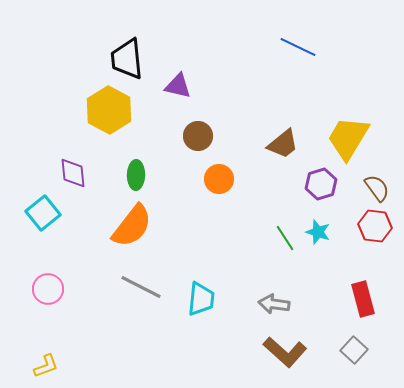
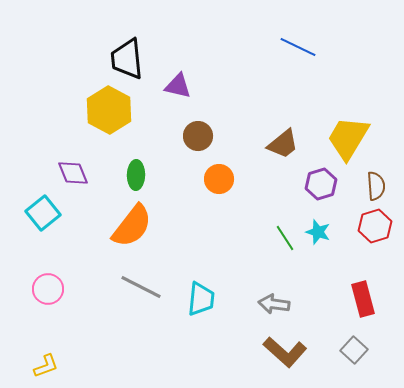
purple diamond: rotated 16 degrees counterclockwise
brown semicircle: moved 1 px left, 2 px up; rotated 32 degrees clockwise
red hexagon: rotated 24 degrees counterclockwise
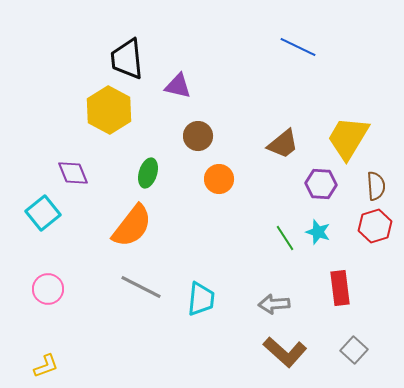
green ellipse: moved 12 px right, 2 px up; rotated 16 degrees clockwise
purple hexagon: rotated 20 degrees clockwise
red rectangle: moved 23 px left, 11 px up; rotated 8 degrees clockwise
gray arrow: rotated 12 degrees counterclockwise
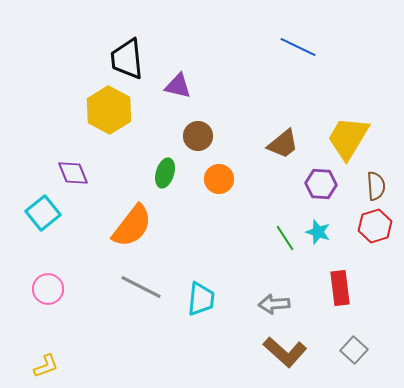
green ellipse: moved 17 px right
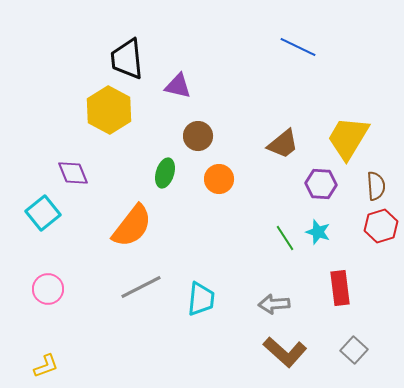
red hexagon: moved 6 px right
gray line: rotated 54 degrees counterclockwise
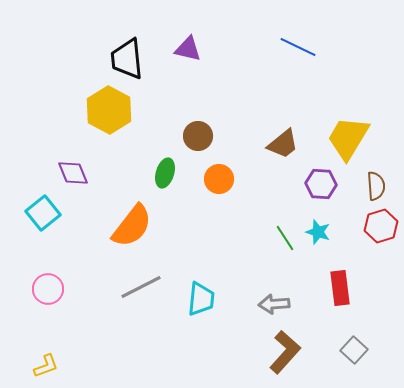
purple triangle: moved 10 px right, 37 px up
brown L-shape: rotated 90 degrees counterclockwise
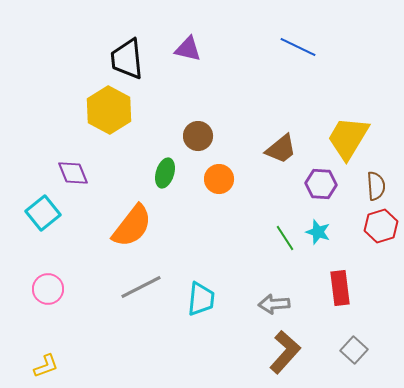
brown trapezoid: moved 2 px left, 5 px down
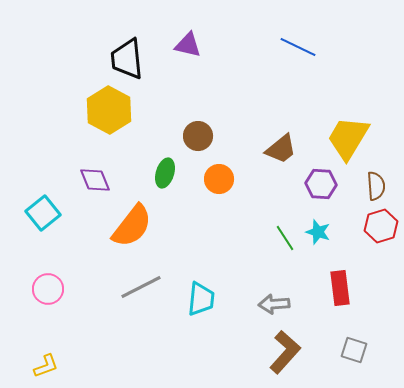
purple triangle: moved 4 px up
purple diamond: moved 22 px right, 7 px down
gray square: rotated 24 degrees counterclockwise
